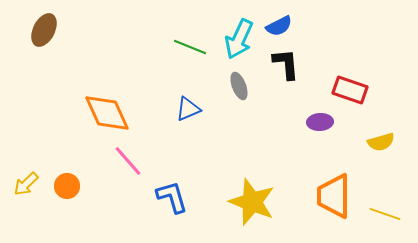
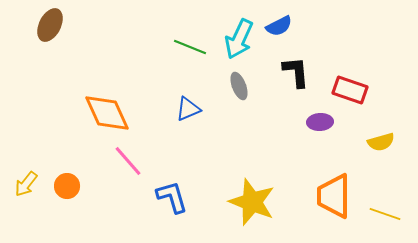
brown ellipse: moved 6 px right, 5 px up
black L-shape: moved 10 px right, 8 px down
yellow arrow: rotated 8 degrees counterclockwise
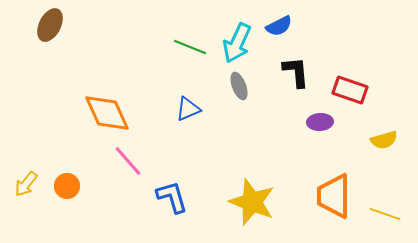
cyan arrow: moved 2 px left, 4 px down
yellow semicircle: moved 3 px right, 2 px up
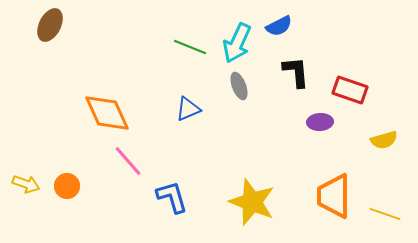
yellow arrow: rotated 108 degrees counterclockwise
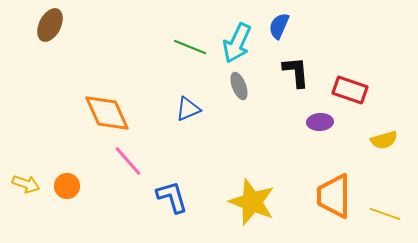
blue semicircle: rotated 140 degrees clockwise
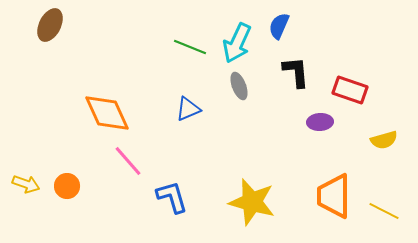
yellow star: rotated 6 degrees counterclockwise
yellow line: moved 1 px left, 3 px up; rotated 8 degrees clockwise
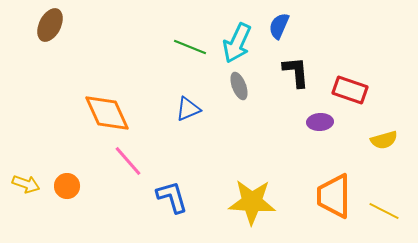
yellow star: rotated 12 degrees counterclockwise
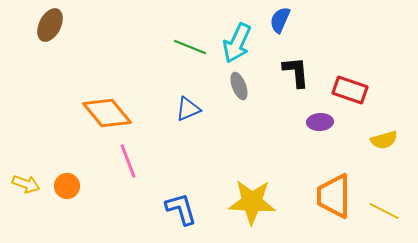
blue semicircle: moved 1 px right, 6 px up
orange diamond: rotated 15 degrees counterclockwise
pink line: rotated 20 degrees clockwise
blue L-shape: moved 9 px right, 12 px down
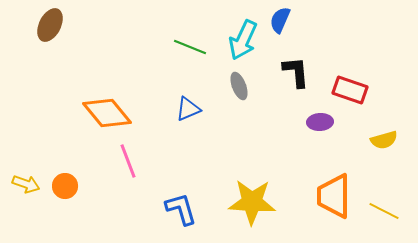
cyan arrow: moved 6 px right, 3 px up
orange circle: moved 2 px left
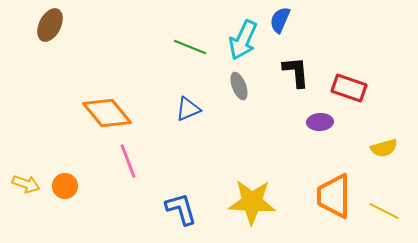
red rectangle: moved 1 px left, 2 px up
yellow semicircle: moved 8 px down
